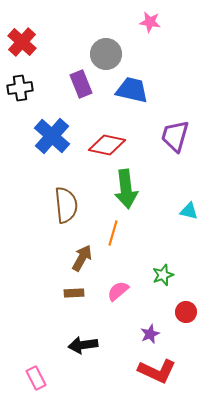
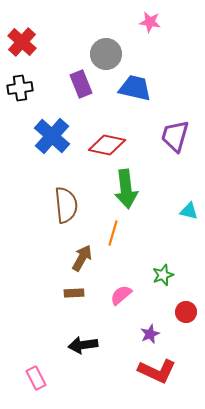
blue trapezoid: moved 3 px right, 2 px up
pink semicircle: moved 3 px right, 4 px down
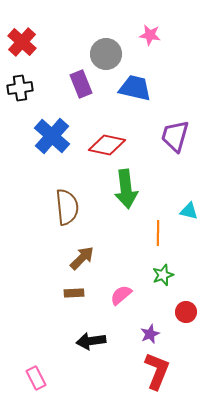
pink star: moved 13 px down
brown semicircle: moved 1 px right, 2 px down
orange line: moved 45 px right; rotated 15 degrees counterclockwise
brown arrow: rotated 16 degrees clockwise
black arrow: moved 8 px right, 4 px up
red L-shape: rotated 93 degrees counterclockwise
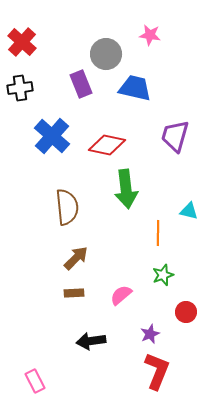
brown arrow: moved 6 px left
pink rectangle: moved 1 px left, 3 px down
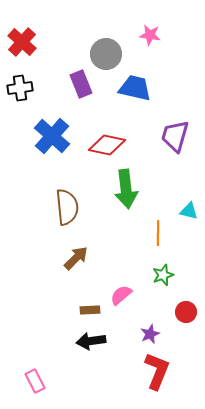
brown rectangle: moved 16 px right, 17 px down
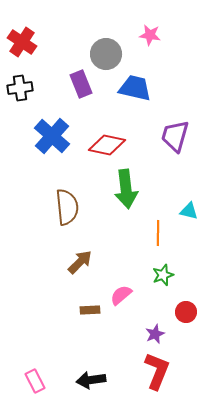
red cross: rotated 8 degrees counterclockwise
brown arrow: moved 4 px right, 4 px down
purple star: moved 5 px right
black arrow: moved 39 px down
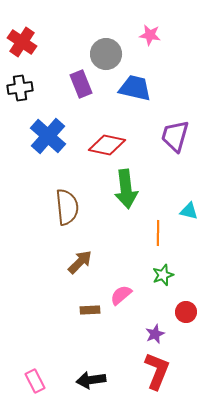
blue cross: moved 4 px left
